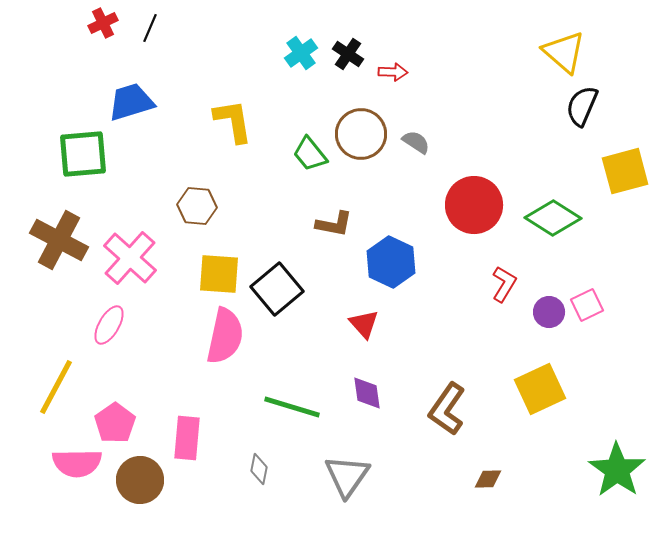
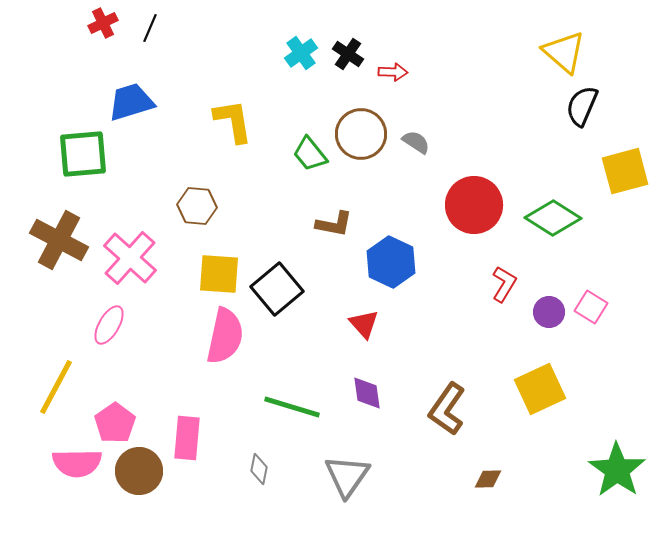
pink square at (587, 305): moved 4 px right, 2 px down; rotated 32 degrees counterclockwise
brown circle at (140, 480): moved 1 px left, 9 px up
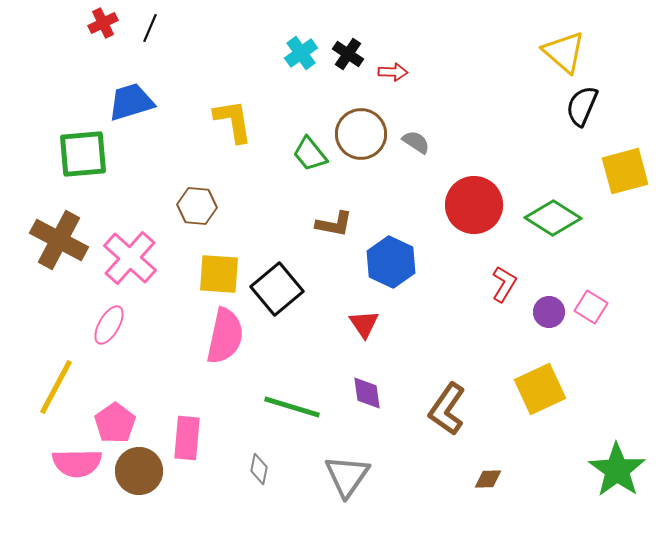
red triangle at (364, 324): rotated 8 degrees clockwise
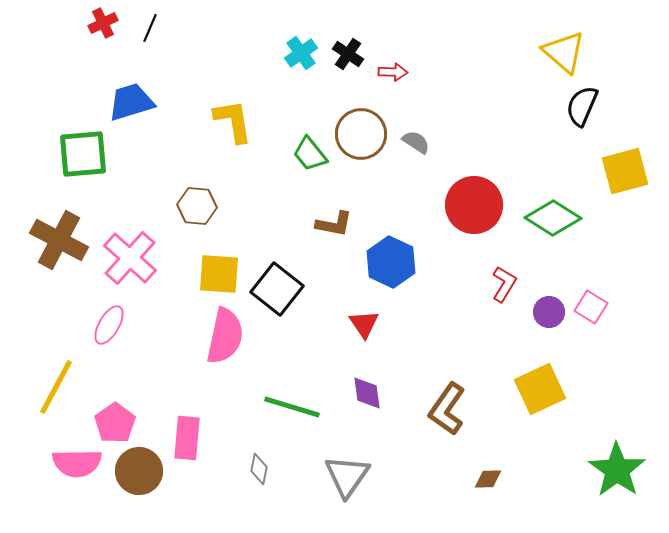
black square at (277, 289): rotated 12 degrees counterclockwise
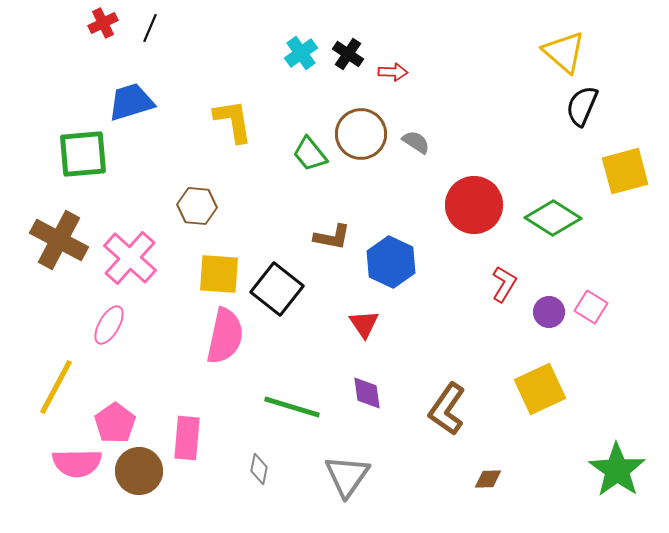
brown L-shape at (334, 224): moved 2 px left, 13 px down
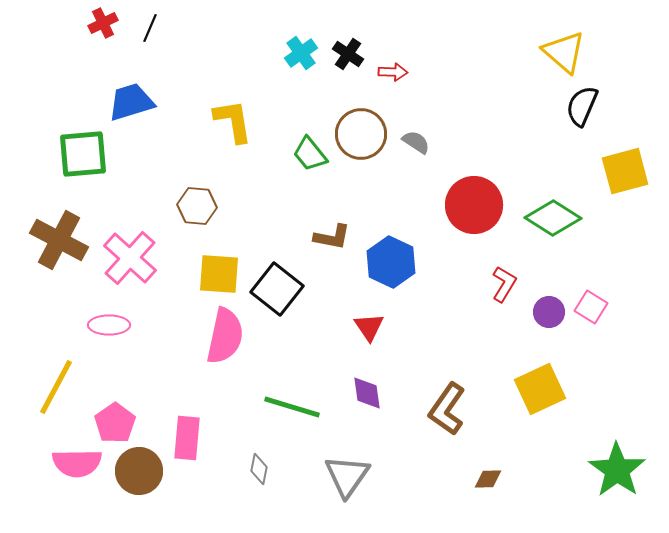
red triangle at (364, 324): moved 5 px right, 3 px down
pink ellipse at (109, 325): rotated 60 degrees clockwise
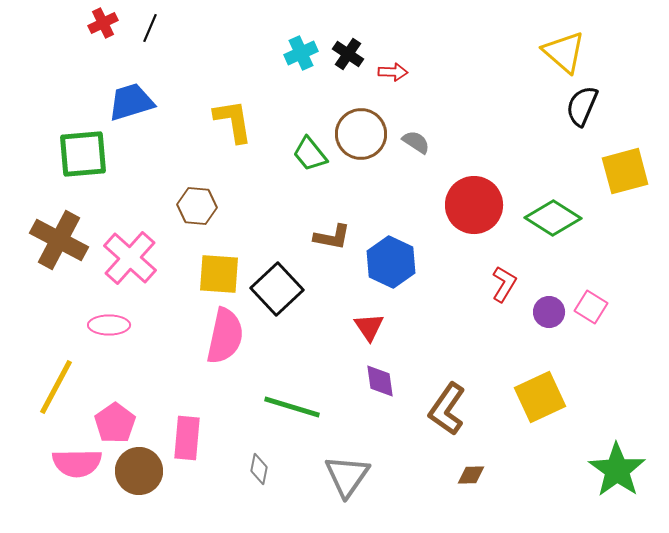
cyan cross at (301, 53): rotated 12 degrees clockwise
black square at (277, 289): rotated 9 degrees clockwise
yellow square at (540, 389): moved 8 px down
purple diamond at (367, 393): moved 13 px right, 12 px up
brown diamond at (488, 479): moved 17 px left, 4 px up
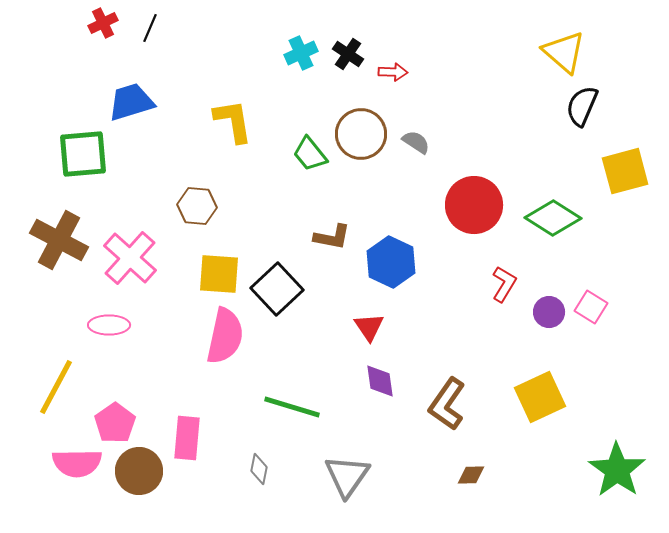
brown L-shape at (447, 409): moved 5 px up
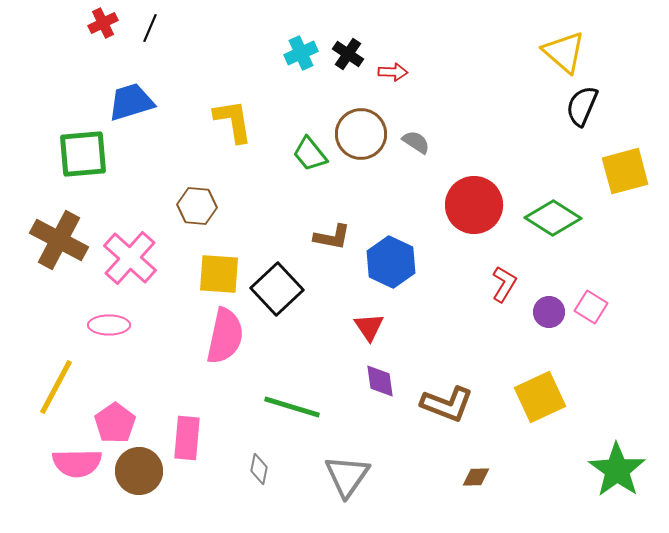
brown L-shape at (447, 404): rotated 104 degrees counterclockwise
brown diamond at (471, 475): moved 5 px right, 2 px down
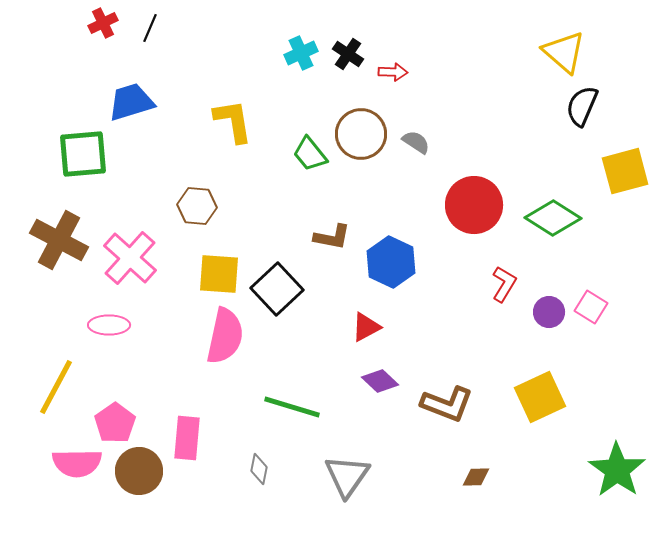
red triangle at (369, 327): moved 3 px left; rotated 36 degrees clockwise
purple diamond at (380, 381): rotated 39 degrees counterclockwise
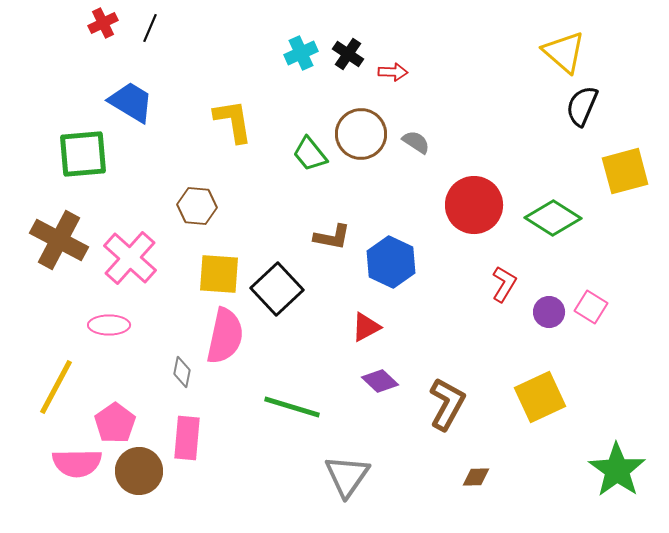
blue trapezoid at (131, 102): rotated 48 degrees clockwise
brown L-shape at (447, 404): rotated 82 degrees counterclockwise
gray diamond at (259, 469): moved 77 px left, 97 px up
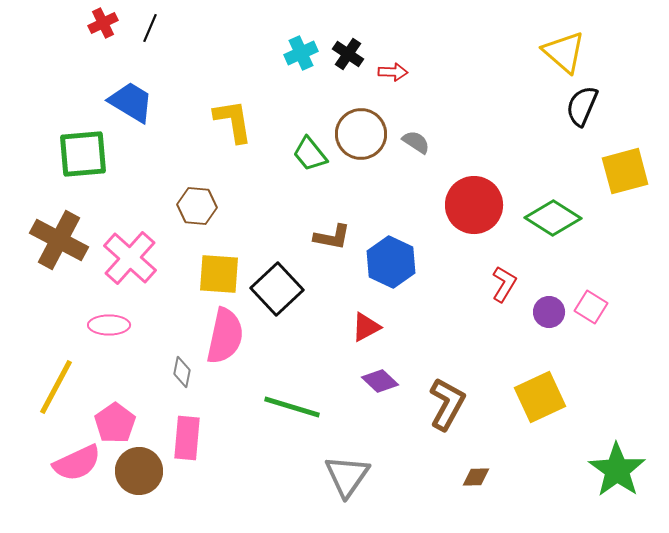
pink semicircle at (77, 463): rotated 24 degrees counterclockwise
